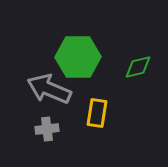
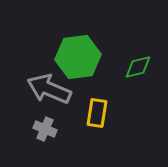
green hexagon: rotated 6 degrees counterclockwise
gray cross: moved 2 px left; rotated 30 degrees clockwise
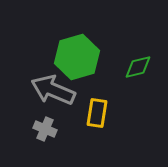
green hexagon: moved 1 px left; rotated 9 degrees counterclockwise
gray arrow: moved 4 px right, 1 px down
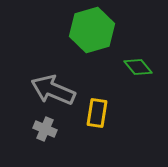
green hexagon: moved 15 px right, 27 px up
green diamond: rotated 64 degrees clockwise
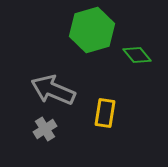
green diamond: moved 1 px left, 12 px up
yellow rectangle: moved 8 px right
gray cross: rotated 35 degrees clockwise
